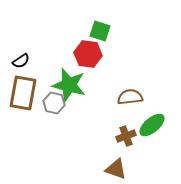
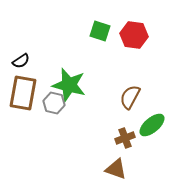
red hexagon: moved 46 px right, 19 px up
brown semicircle: rotated 55 degrees counterclockwise
brown cross: moved 1 px left, 2 px down
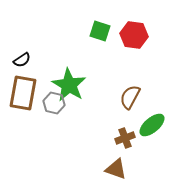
black semicircle: moved 1 px right, 1 px up
green star: rotated 16 degrees clockwise
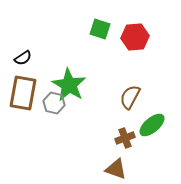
green square: moved 2 px up
red hexagon: moved 1 px right, 2 px down; rotated 12 degrees counterclockwise
black semicircle: moved 1 px right, 2 px up
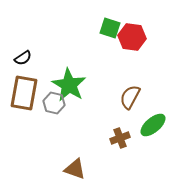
green square: moved 10 px right, 1 px up
red hexagon: moved 3 px left; rotated 12 degrees clockwise
brown rectangle: moved 1 px right
green ellipse: moved 1 px right
brown cross: moved 5 px left
brown triangle: moved 41 px left
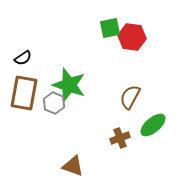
green square: rotated 30 degrees counterclockwise
green star: rotated 12 degrees counterclockwise
gray hexagon: rotated 10 degrees clockwise
brown triangle: moved 2 px left, 3 px up
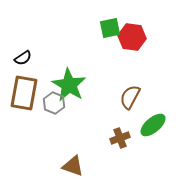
green star: rotated 12 degrees clockwise
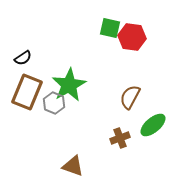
green square: rotated 25 degrees clockwise
green star: rotated 12 degrees clockwise
brown rectangle: moved 3 px right, 1 px up; rotated 12 degrees clockwise
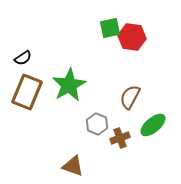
green square: rotated 25 degrees counterclockwise
gray hexagon: moved 43 px right, 21 px down
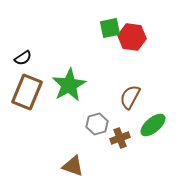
gray hexagon: rotated 20 degrees clockwise
